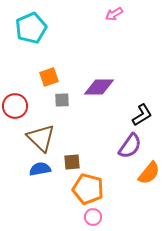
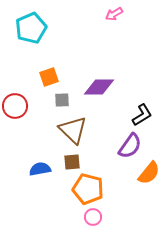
brown triangle: moved 32 px right, 8 px up
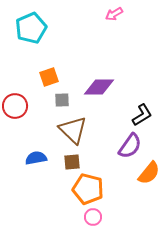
blue semicircle: moved 4 px left, 11 px up
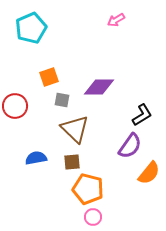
pink arrow: moved 2 px right, 6 px down
gray square: rotated 14 degrees clockwise
brown triangle: moved 2 px right, 1 px up
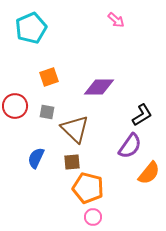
pink arrow: rotated 108 degrees counterclockwise
gray square: moved 15 px left, 12 px down
blue semicircle: rotated 55 degrees counterclockwise
orange pentagon: moved 1 px up
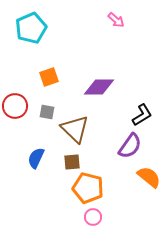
orange semicircle: moved 4 px down; rotated 90 degrees counterclockwise
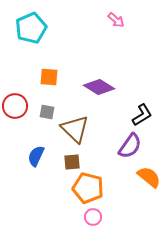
orange square: rotated 24 degrees clockwise
purple diamond: rotated 32 degrees clockwise
blue semicircle: moved 2 px up
